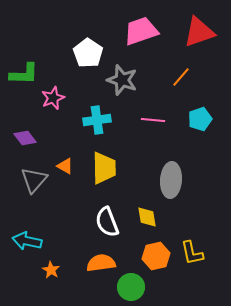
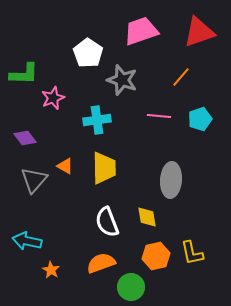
pink line: moved 6 px right, 4 px up
orange semicircle: rotated 12 degrees counterclockwise
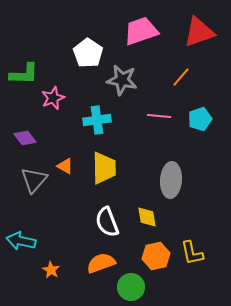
gray star: rotated 8 degrees counterclockwise
cyan arrow: moved 6 px left
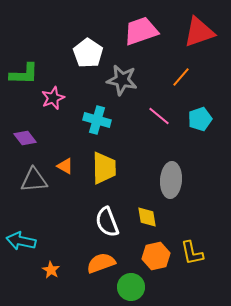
pink line: rotated 35 degrees clockwise
cyan cross: rotated 24 degrees clockwise
gray triangle: rotated 44 degrees clockwise
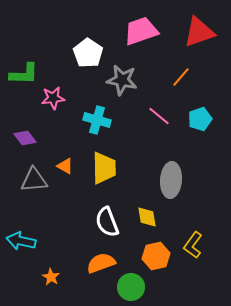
pink star: rotated 15 degrees clockwise
yellow L-shape: moved 1 px right, 8 px up; rotated 48 degrees clockwise
orange star: moved 7 px down
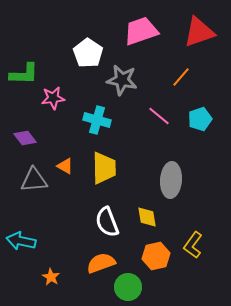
green circle: moved 3 px left
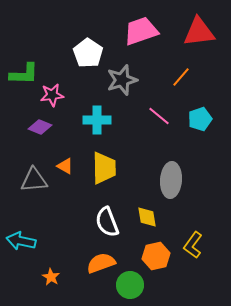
red triangle: rotated 12 degrees clockwise
gray star: rotated 28 degrees counterclockwise
pink star: moved 1 px left, 3 px up
cyan cross: rotated 16 degrees counterclockwise
purple diamond: moved 15 px right, 11 px up; rotated 30 degrees counterclockwise
green circle: moved 2 px right, 2 px up
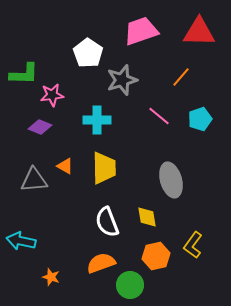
red triangle: rotated 8 degrees clockwise
gray ellipse: rotated 20 degrees counterclockwise
orange star: rotated 12 degrees counterclockwise
